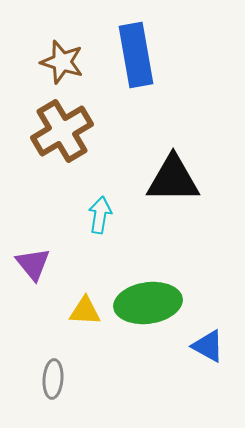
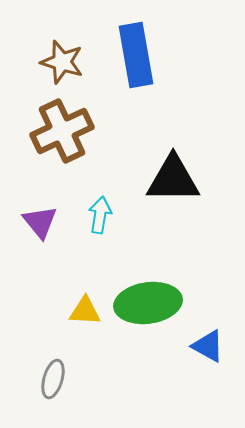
brown cross: rotated 6 degrees clockwise
purple triangle: moved 7 px right, 42 px up
gray ellipse: rotated 12 degrees clockwise
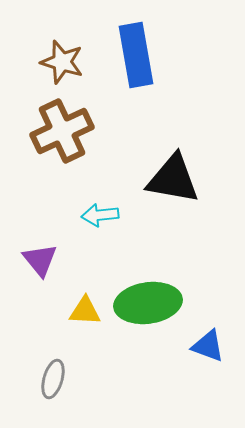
black triangle: rotated 10 degrees clockwise
cyan arrow: rotated 105 degrees counterclockwise
purple triangle: moved 38 px down
blue triangle: rotated 9 degrees counterclockwise
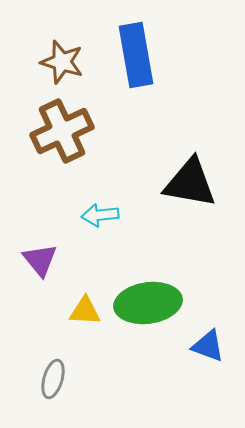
black triangle: moved 17 px right, 4 px down
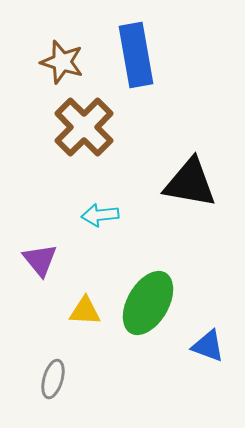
brown cross: moved 22 px right, 4 px up; rotated 20 degrees counterclockwise
green ellipse: rotated 52 degrees counterclockwise
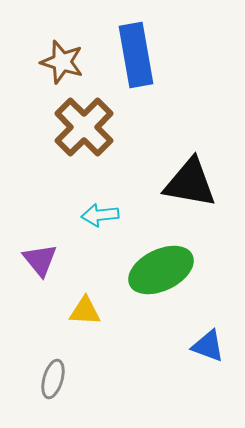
green ellipse: moved 13 px right, 33 px up; rotated 34 degrees clockwise
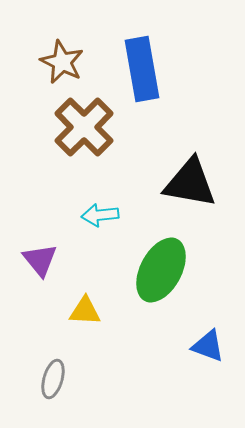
blue rectangle: moved 6 px right, 14 px down
brown star: rotated 9 degrees clockwise
green ellipse: rotated 36 degrees counterclockwise
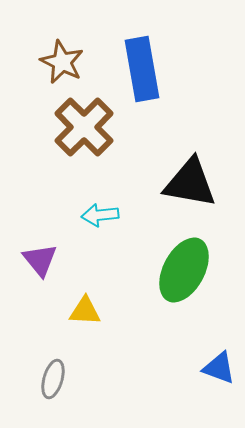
green ellipse: moved 23 px right
blue triangle: moved 11 px right, 22 px down
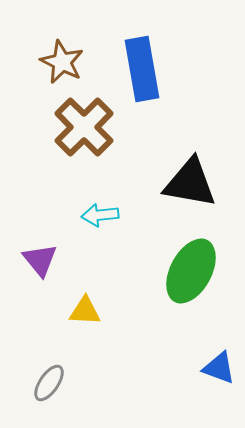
green ellipse: moved 7 px right, 1 px down
gray ellipse: moved 4 px left, 4 px down; rotated 18 degrees clockwise
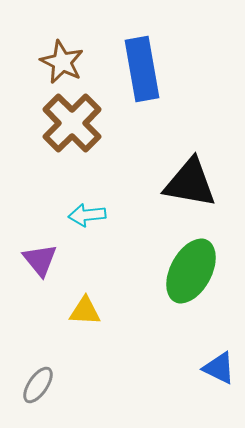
brown cross: moved 12 px left, 4 px up
cyan arrow: moved 13 px left
blue triangle: rotated 6 degrees clockwise
gray ellipse: moved 11 px left, 2 px down
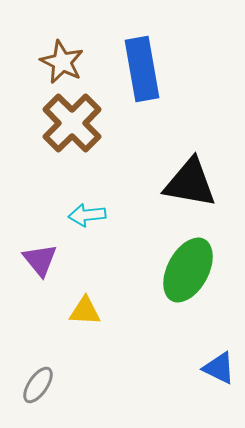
green ellipse: moved 3 px left, 1 px up
